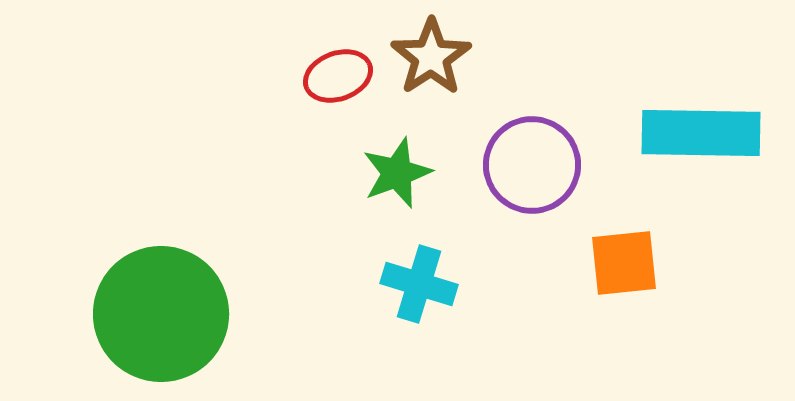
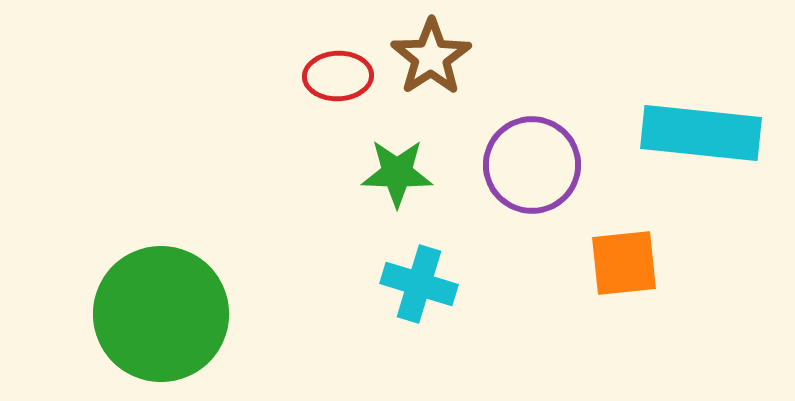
red ellipse: rotated 18 degrees clockwise
cyan rectangle: rotated 5 degrees clockwise
green star: rotated 22 degrees clockwise
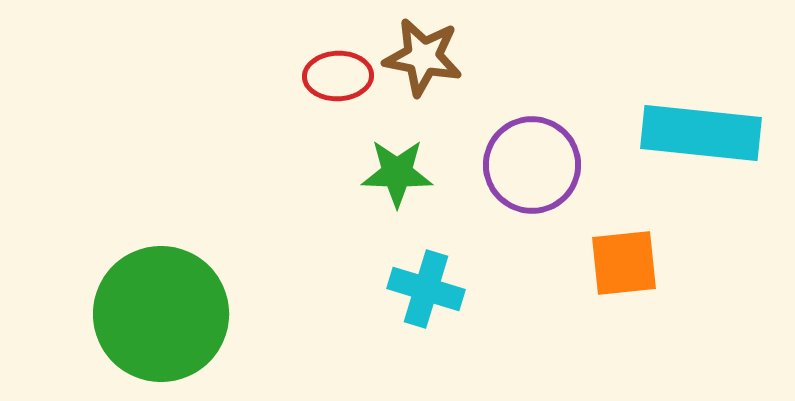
brown star: moved 8 px left; rotated 28 degrees counterclockwise
cyan cross: moved 7 px right, 5 px down
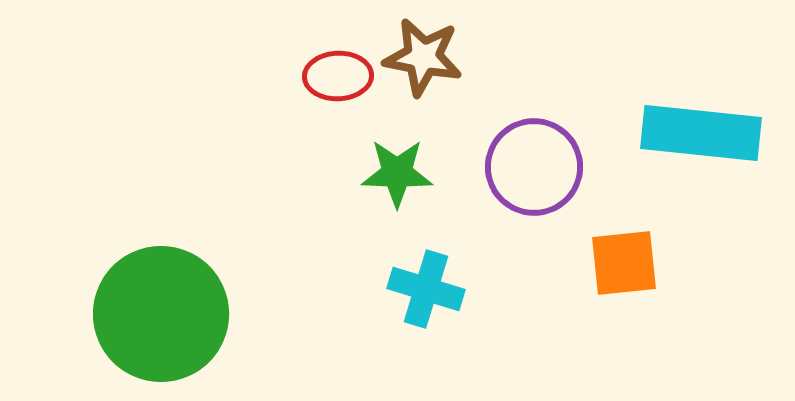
purple circle: moved 2 px right, 2 px down
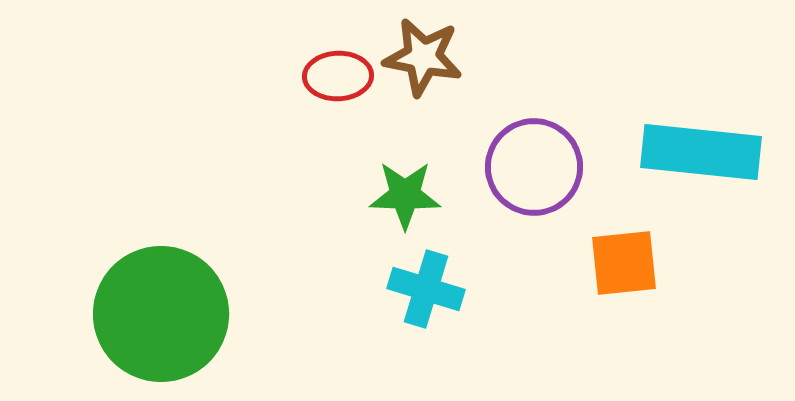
cyan rectangle: moved 19 px down
green star: moved 8 px right, 22 px down
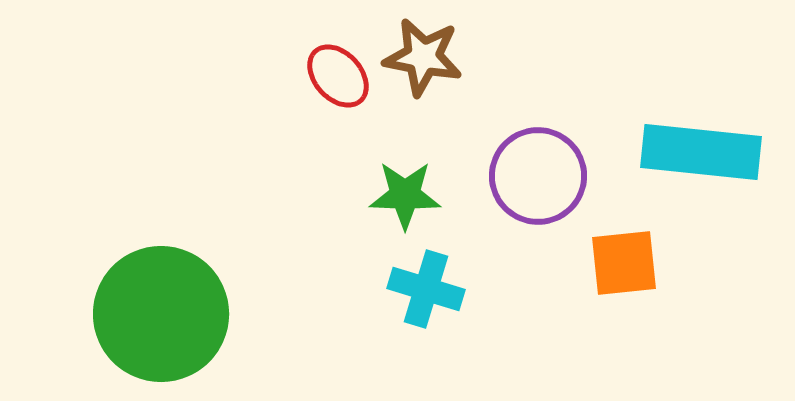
red ellipse: rotated 50 degrees clockwise
purple circle: moved 4 px right, 9 px down
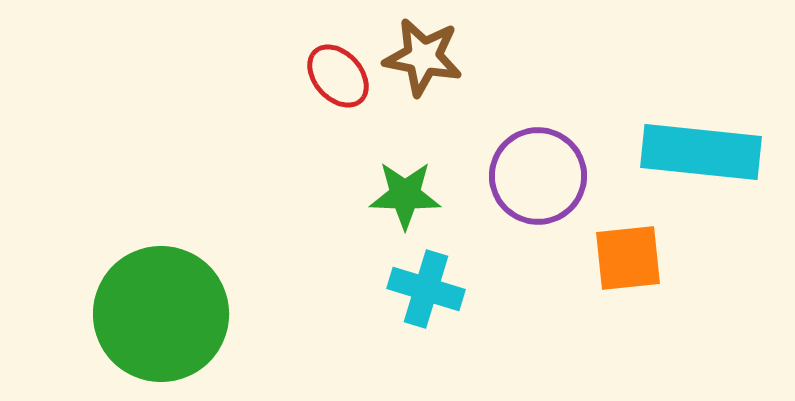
orange square: moved 4 px right, 5 px up
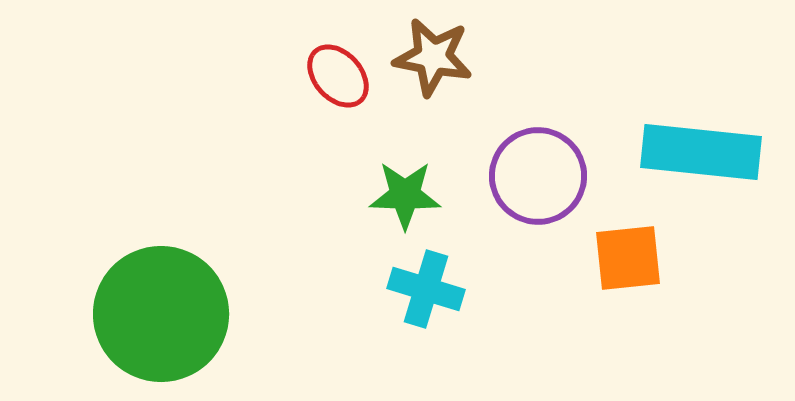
brown star: moved 10 px right
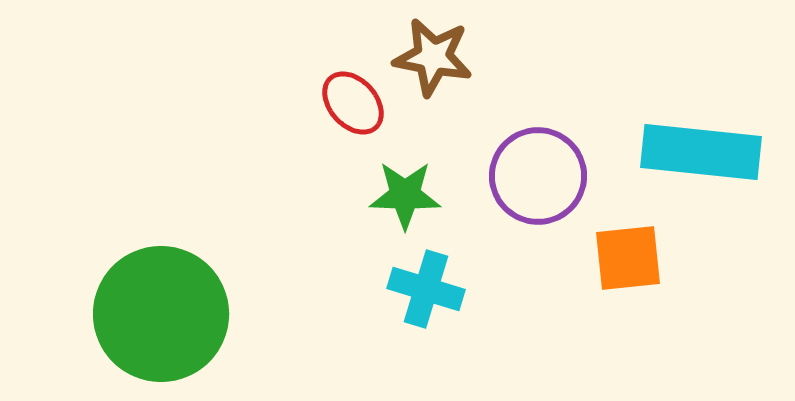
red ellipse: moved 15 px right, 27 px down
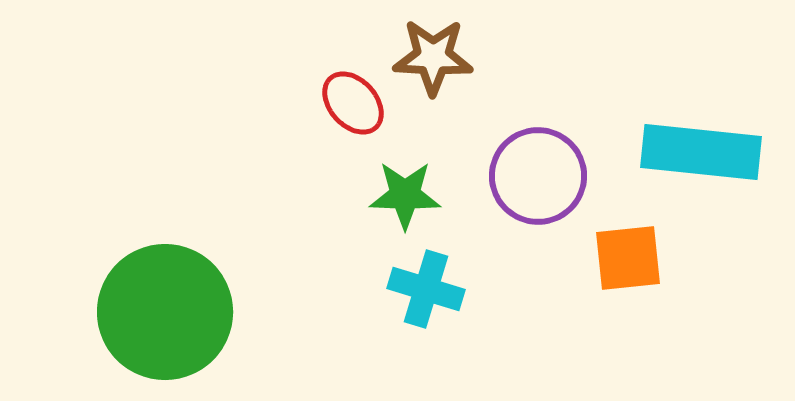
brown star: rotated 8 degrees counterclockwise
green circle: moved 4 px right, 2 px up
